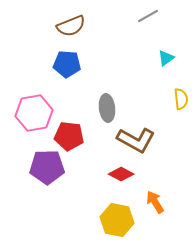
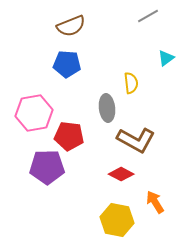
yellow semicircle: moved 50 px left, 16 px up
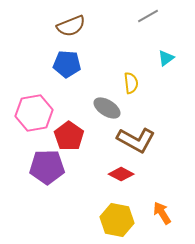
gray ellipse: rotated 52 degrees counterclockwise
red pentagon: rotated 28 degrees clockwise
orange arrow: moved 7 px right, 11 px down
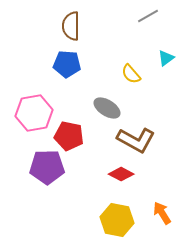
brown semicircle: rotated 112 degrees clockwise
yellow semicircle: moved 9 px up; rotated 145 degrees clockwise
red pentagon: rotated 24 degrees counterclockwise
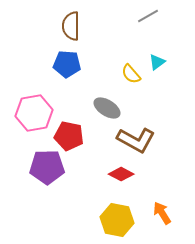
cyan triangle: moved 9 px left, 4 px down
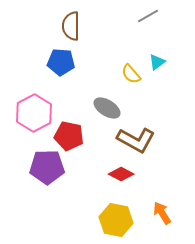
blue pentagon: moved 6 px left, 2 px up
pink hexagon: rotated 18 degrees counterclockwise
yellow hexagon: moved 1 px left
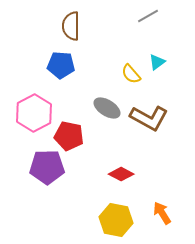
blue pentagon: moved 3 px down
brown L-shape: moved 13 px right, 22 px up
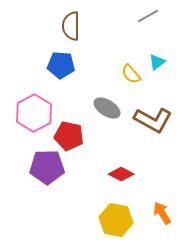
brown L-shape: moved 4 px right, 2 px down
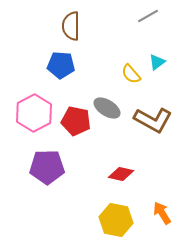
red pentagon: moved 7 px right, 15 px up
red diamond: rotated 15 degrees counterclockwise
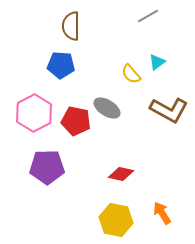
brown L-shape: moved 16 px right, 10 px up
